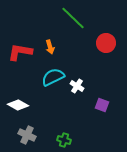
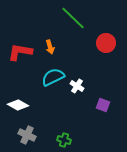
purple square: moved 1 px right
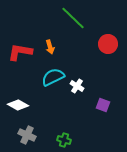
red circle: moved 2 px right, 1 px down
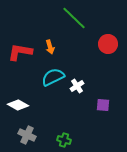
green line: moved 1 px right
white cross: rotated 24 degrees clockwise
purple square: rotated 16 degrees counterclockwise
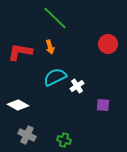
green line: moved 19 px left
cyan semicircle: moved 2 px right
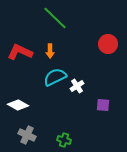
orange arrow: moved 4 px down; rotated 16 degrees clockwise
red L-shape: rotated 15 degrees clockwise
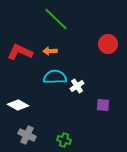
green line: moved 1 px right, 1 px down
orange arrow: rotated 88 degrees clockwise
cyan semicircle: rotated 25 degrees clockwise
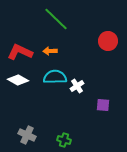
red circle: moved 3 px up
white diamond: moved 25 px up
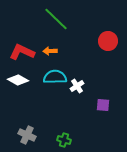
red L-shape: moved 2 px right
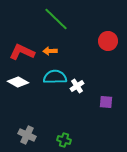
white diamond: moved 2 px down
purple square: moved 3 px right, 3 px up
